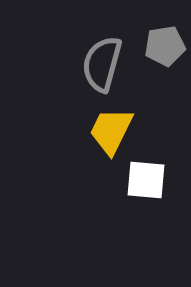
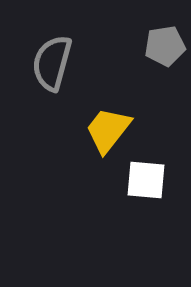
gray semicircle: moved 50 px left, 1 px up
yellow trapezoid: moved 3 px left, 1 px up; rotated 12 degrees clockwise
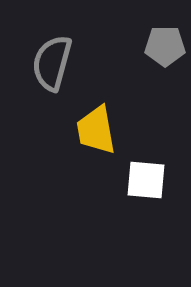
gray pentagon: rotated 9 degrees clockwise
yellow trapezoid: moved 12 px left; rotated 48 degrees counterclockwise
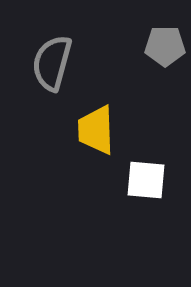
yellow trapezoid: rotated 8 degrees clockwise
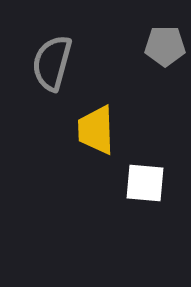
white square: moved 1 px left, 3 px down
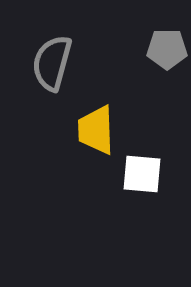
gray pentagon: moved 2 px right, 3 px down
white square: moved 3 px left, 9 px up
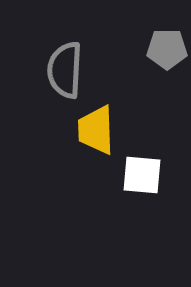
gray semicircle: moved 13 px right, 7 px down; rotated 12 degrees counterclockwise
white square: moved 1 px down
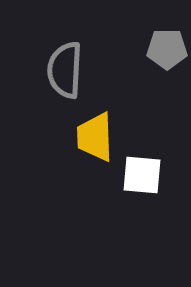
yellow trapezoid: moved 1 px left, 7 px down
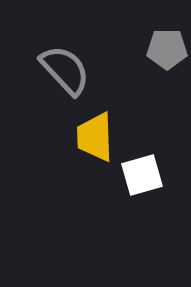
gray semicircle: rotated 134 degrees clockwise
white square: rotated 21 degrees counterclockwise
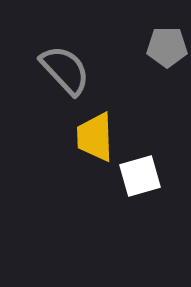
gray pentagon: moved 2 px up
white square: moved 2 px left, 1 px down
